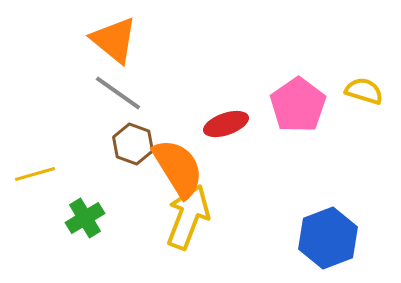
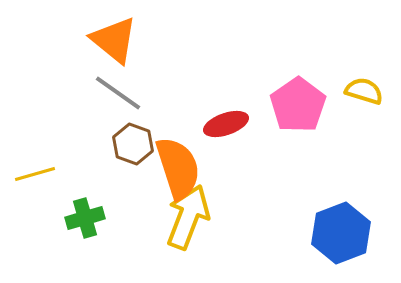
orange semicircle: rotated 14 degrees clockwise
green cross: rotated 15 degrees clockwise
blue hexagon: moved 13 px right, 5 px up
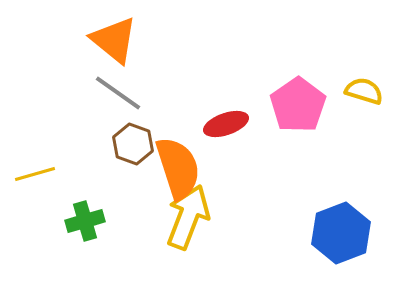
green cross: moved 3 px down
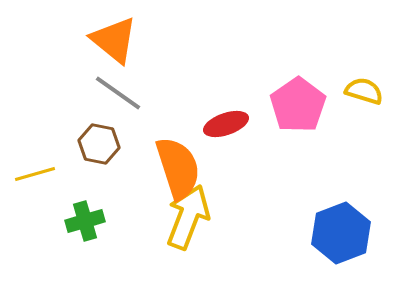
brown hexagon: moved 34 px left; rotated 9 degrees counterclockwise
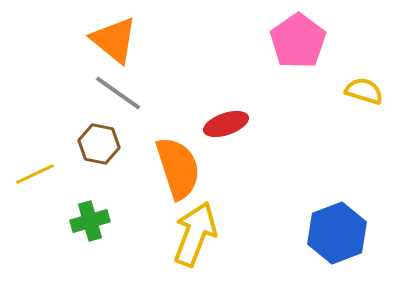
pink pentagon: moved 64 px up
yellow line: rotated 9 degrees counterclockwise
yellow arrow: moved 7 px right, 17 px down
green cross: moved 5 px right
blue hexagon: moved 4 px left
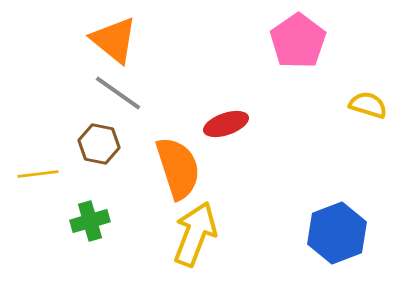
yellow semicircle: moved 4 px right, 14 px down
yellow line: moved 3 px right; rotated 18 degrees clockwise
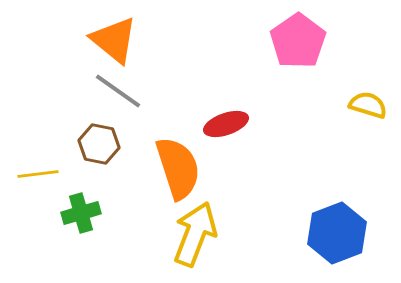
gray line: moved 2 px up
green cross: moved 9 px left, 8 px up
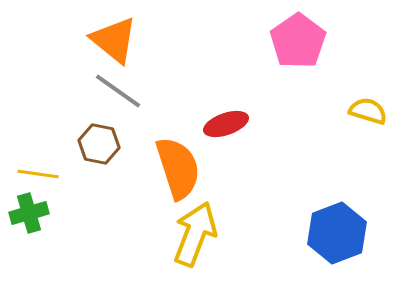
yellow semicircle: moved 6 px down
yellow line: rotated 15 degrees clockwise
green cross: moved 52 px left
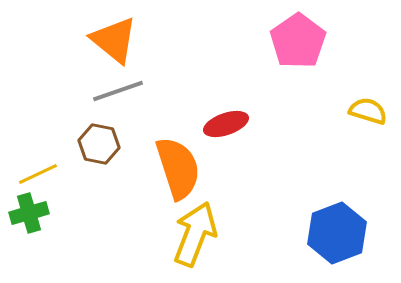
gray line: rotated 54 degrees counterclockwise
yellow line: rotated 33 degrees counterclockwise
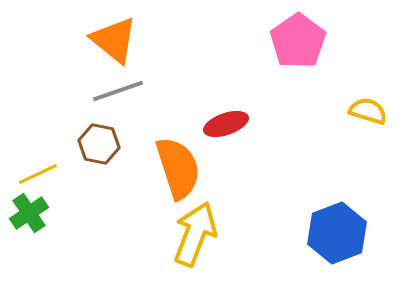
green cross: rotated 18 degrees counterclockwise
